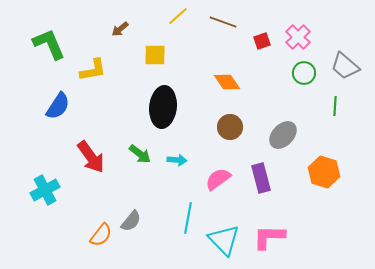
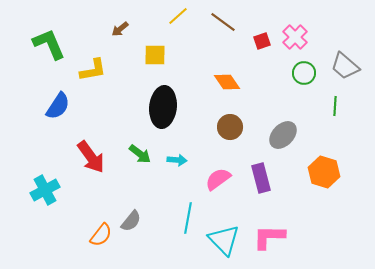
brown line: rotated 16 degrees clockwise
pink cross: moved 3 px left
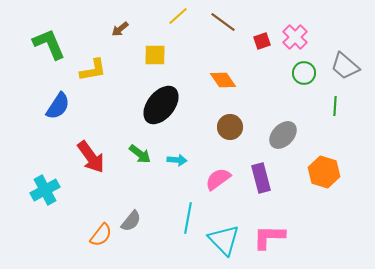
orange diamond: moved 4 px left, 2 px up
black ellipse: moved 2 px left, 2 px up; rotated 33 degrees clockwise
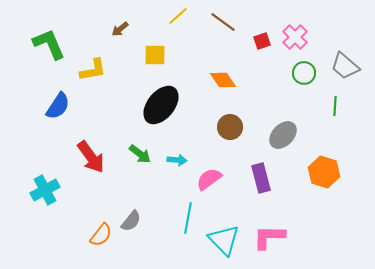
pink semicircle: moved 9 px left
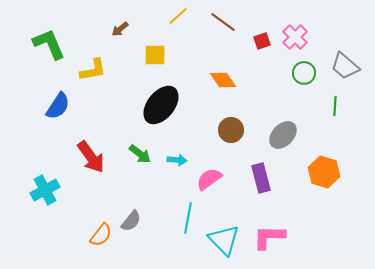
brown circle: moved 1 px right, 3 px down
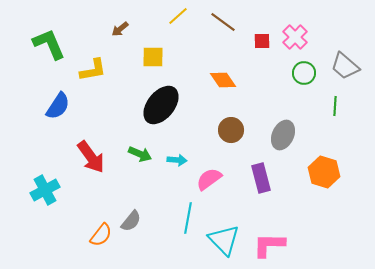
red square: rotated 18 degrees clockwise
yellow square: moved 2 px left, 2 px down
gray ellipse: rotated 20 degrees counterclockwise
green arrow: rotated 15 degrees counterclockwise
pink L-shape: moved 8 px down
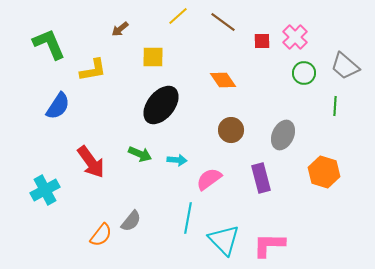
red arrow: moved 5 px down
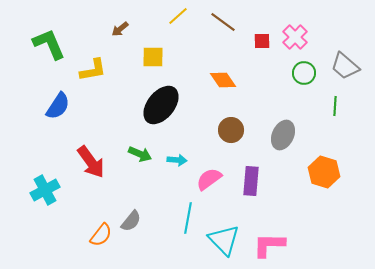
purple rectangle: moved 10 px left, 3 px down; rotated 20 degrees clockwise
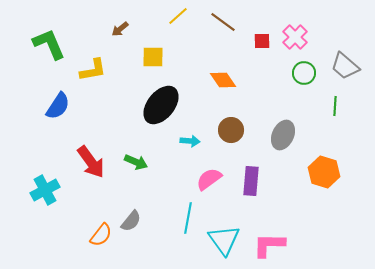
green arrow: moved 4 px left, 8 px down
cyan arrow: moved 13 px right, 19 px up
cyan triangle: rotated 8 degrees clockwise
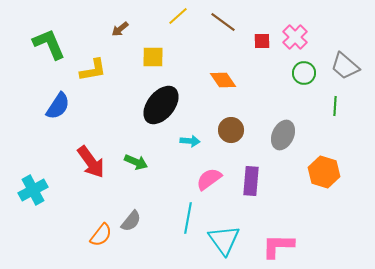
cyan cross: moved 12 px left
pink L-shape: moved 9 px right, 1 px down
